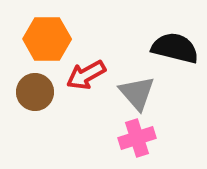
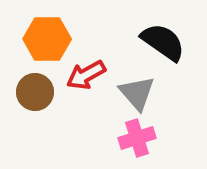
black semicircle: moved 12 px left, 6 px up; rotated 21 degrees clockwise
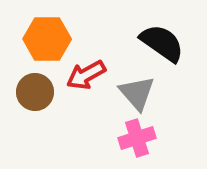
black semicircle: moved 1 px left, 1 px down
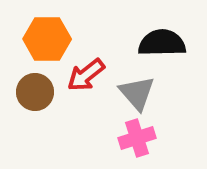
black semicircle: rotated 36 degrees counterclockwise
red arrow: rotated 9 degrees counterclockwise
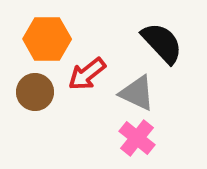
black semicircle: rotated 48 degrees clockwise
red arrow: moved 1 px right, 1 px up
gray triangle: rotated 24 degrees counterclockwise
pink cross: rotated 33 degrees counterclockwise
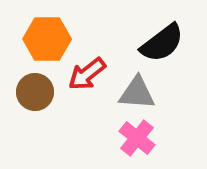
black semicircle: rotated 96 degrees clockwise
gray triangle: rotated 21 degrees counterclockwise
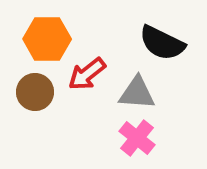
black semicircle: rotated 63 degrees clockwise
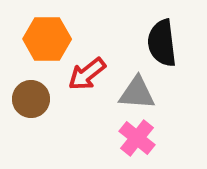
black semicircle: rotated 57 degrees clockwise
brown circle: moved 4 px left, 7 px down
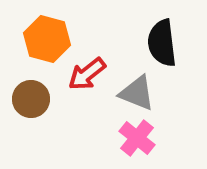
orange hexagon: rotated 15 degrees clockwise
gray triangle: rotated 18 degrees clockwise
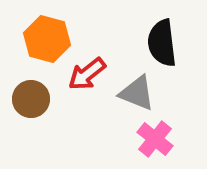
pink cross: moved 18 px right, 1 px down
